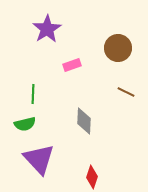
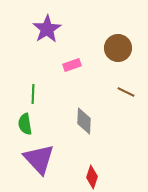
green semicircle: rotated 95 degrees clockwise
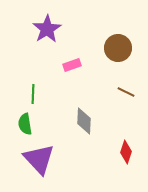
red diamond: moved 34 px right, 25 px up
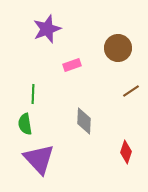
purple star: rotated 12 degrees clockwise
brown line: moved 5 px right, 1 px up; rotated 60 degrees counterclockwise
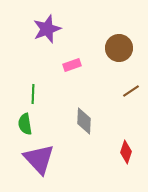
brown circle: moved 1 px right
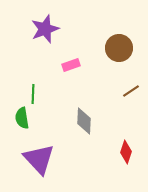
purple star: moved 2 px left
pink rectangle: moved 1 px left
green semicircle: moved 3 px left, 6 px up
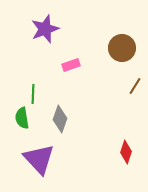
brown circle: moved 3 px right
brown line: moved 4 px right, 5 px up; rotated 24 degrees counterclockwise
gray diamond: moved 24 px left, 2 px up; rotated 16 degrees clockwise
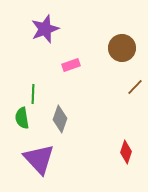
brown line: moved 1 px down; rotated 12 degrees clockwise
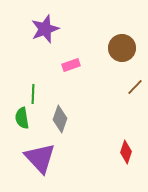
purple triangle: moved 1 px right, 1 px up
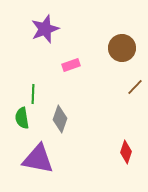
purple triangle: moved 2 px left, 1 px down; rotated 36 degrees counterclockwise
